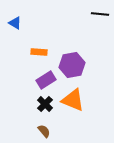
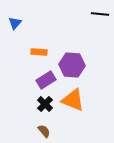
blue triangle: rotated 40 degrees clockwise
purple hexagon: rotated 15 degrees clockwise
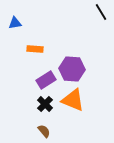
black line: moved 1 px right, 2 px up; rotated 54 degrees clockwise
blue triangle: rotated 40 degrees clockwise
orange rectangle: moved 4 px left, 3 px up
purple hexagon: moved 4 px down
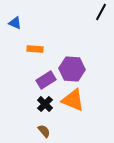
black line: rotated 60 degrees clockwise
blue triangle: rotated 32 degrees clockwise
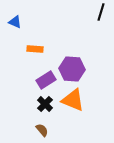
black line: rotated 12 degrees counterclockwise
blue triangle: moved 1 px up
brown semicircle: moved 2 px left, 1 px up
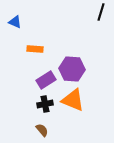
black cross: rotated 35 degrees clockwise
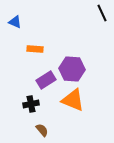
black line: moved 1 px right, 1 px down; rotated 42 degrees counterclockwise
black cross: moved 14 px left
